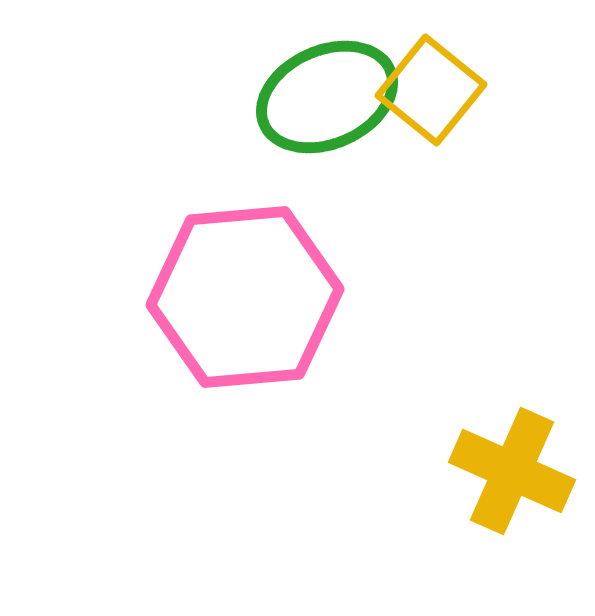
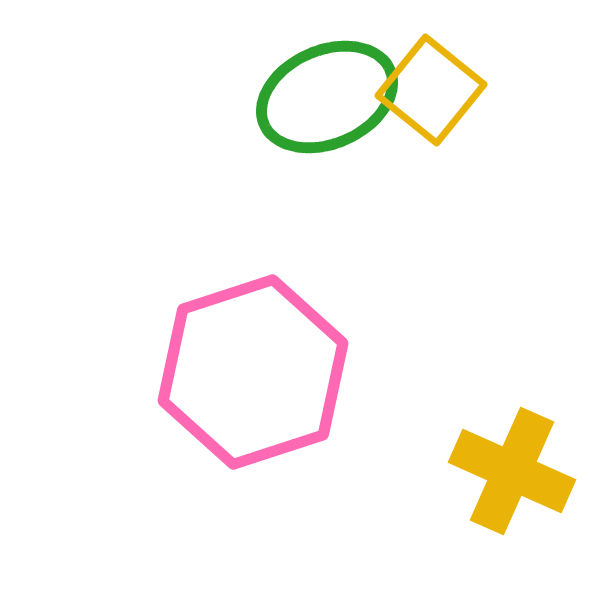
pink hexagon: moved 8 px right, 75 px down; rotated 13 degrees counterclockwise
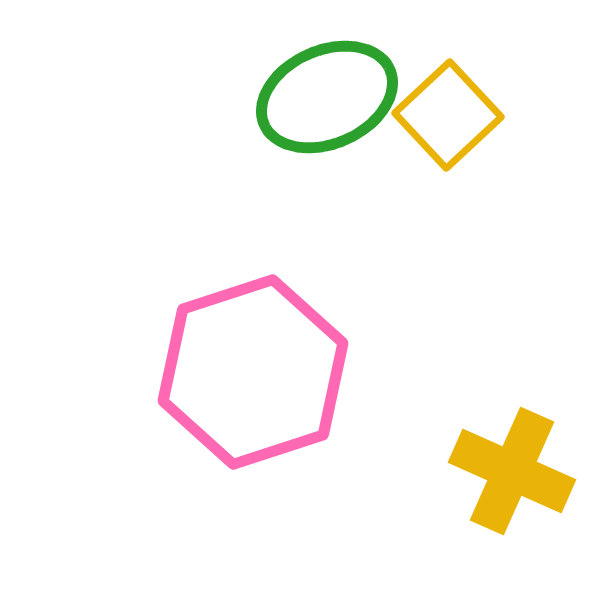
yellow square: moved 17 px right, 25 px down; rotated 8 degrees clockwise
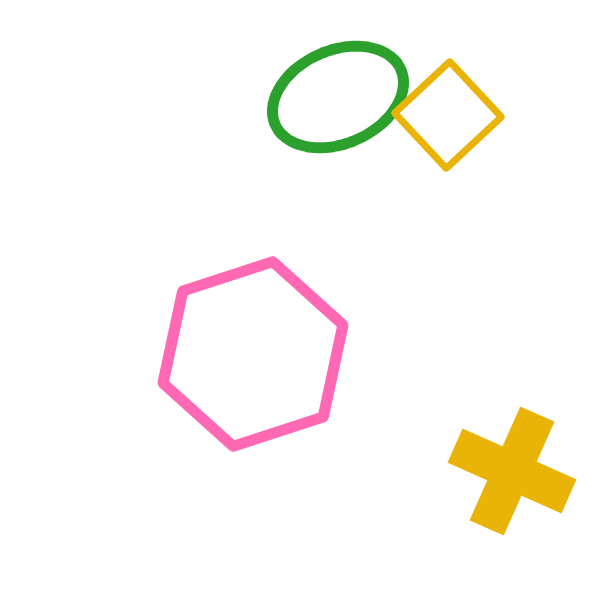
green ellipse: moved 11 px right
pink hexagon: moved 18 px up
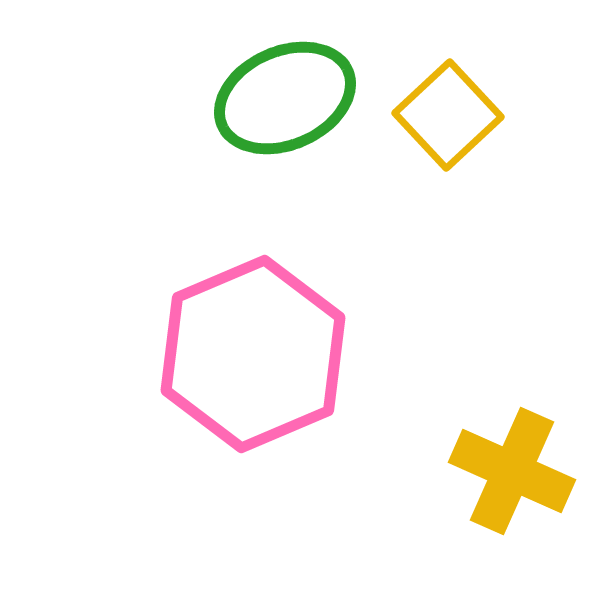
green ellipse: moved 53 px left, 1 px down
pink hexagon: rotated 5 degrees counterclockwise
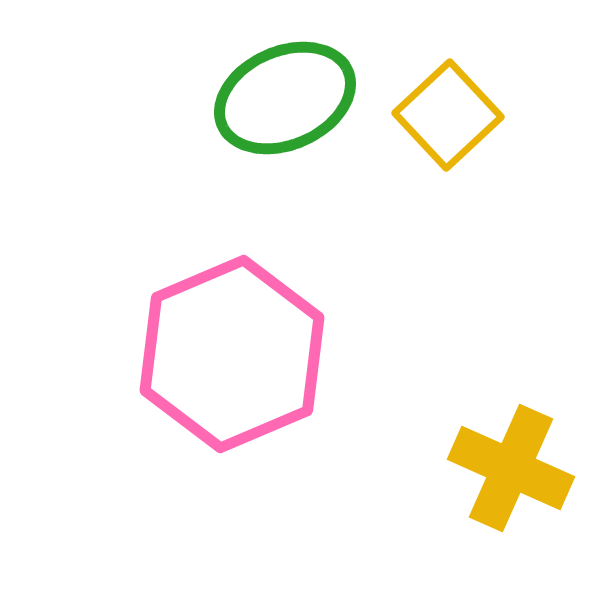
pink hexagon: moved 21 px left
yellow cross: moved 1 px left, 3 px up
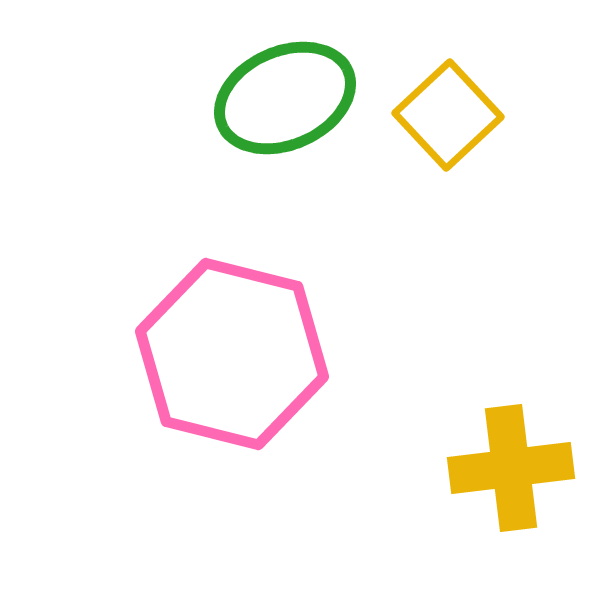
pink hexagon: rotated 23 degrees counterclockwise
yellow cross: rotated 31 degrees counterclockwise
